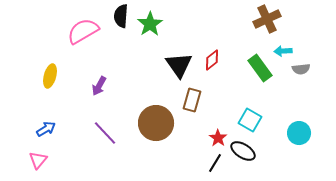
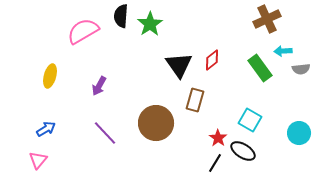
brown rectangle: moved 3 px right
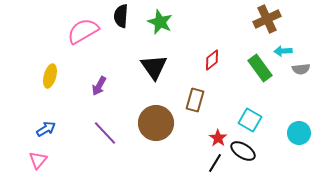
green star: moved 10 px right, 2 px up; rotated 15 degrees counterclockwise
black triangle: moved 25 px left, 2 px down
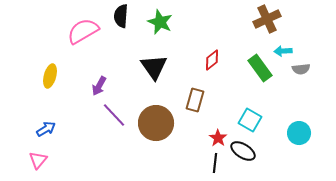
purple line: moved 9 px right, 18 px up
black line: rotated 24 degrees counterclockwise
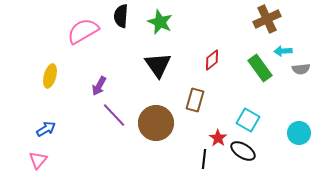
black triangle: moved 4 px right, 2 px up
cyan square: moved 2 px left
black line: moved 11 px left, 4 px up
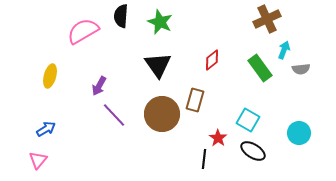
cyan arrow: moved 1 px right, 1 px up; rotated 114 degrees clockwise
brown circle: moved 6 px right, 9 px up
black ellipse: moved 10 px right
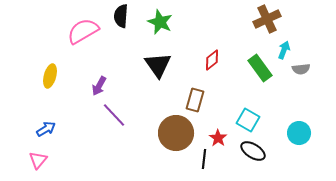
brown circle: moved 14 px right, 19 px down
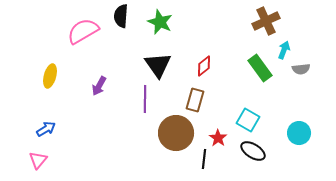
brown cross: moved 1 px left, 2 px down
red diamond: moved 8 px left, 6 px down
purple line: moved 31 px right, 16 px up; rotated 44 degrees clockwise
